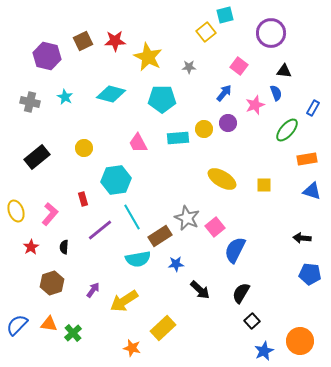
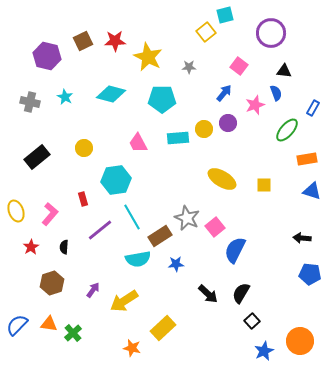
black arrow at (200, 290): moved 8 px right, 4 px down
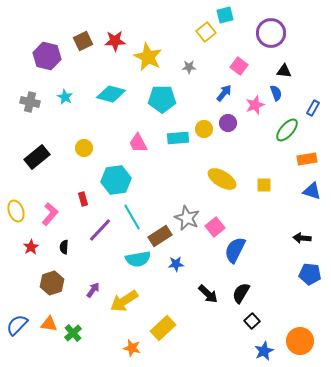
purple line at (100, 230): rotated 8 degrees counterclockwise
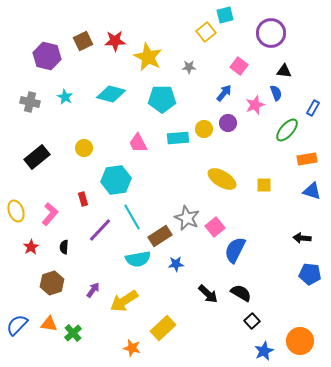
black semicircle at (241, 293): rotated 90 degrees clockwise
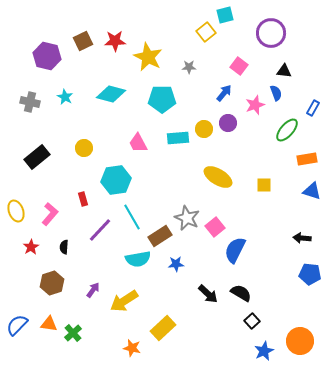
yellow ellipse at (222, 179): moved 4 px left, 2 px up
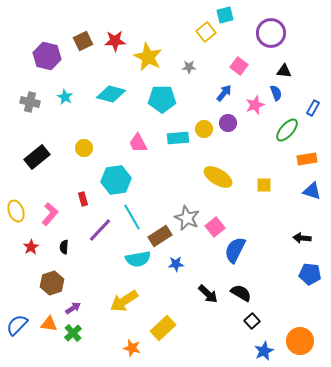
purple arrow at (93, 290): moved 20 px left, 18 px down; rotated 21 degrees clockwise
